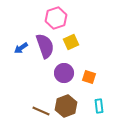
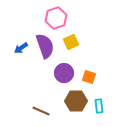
brown hexagon: moved 10 px right, 5 px up; rotated 20 degrees clockwise
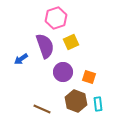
blue arrow: moved 11 px down
purple circle: moved 1 px left, 1 px up
brown hexagon: rotated 20 degrees clockwise
cyan rectangle: moved 1 px left, 2 px up
brown line: moved 1 px right, 2 px up
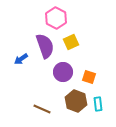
pink hexagon: rotated 15 degrees counterclockwise
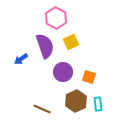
brown hexagon: rotated 15 degrees clockwise
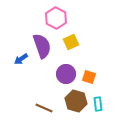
purple semicircle: moved 3 px left
purple circle: moved 3 px right, 2 px down
brown hexagon: rotated 20 degrees counterclockwise
brown line: moved 2 px right, 1 px up
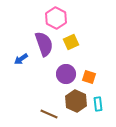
purple semicircle: moved 2 px right, 2 px up
brown hexagon: rotated 10 degrees clockwise
brown line: moved 5 px right, 6 px down
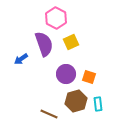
brown hexagon: rotated 20 degrees clockwise
